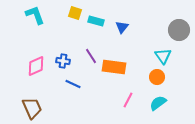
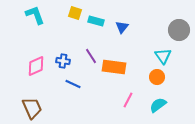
cyan semicircle: moved 2 px down
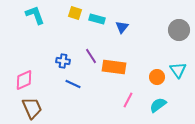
cyan rectangle: moved 1 px right, 2 px up
cyan triangle: moved 15 px right, 14 px down
pink diamond: moved 12 px left, 14 px down
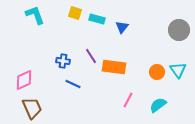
orange circle: moved 5 px up
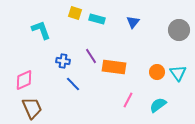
cyan L-shape: moved 6 px right, 15 px down
blue triangle: moved 11 px right, 5 px up
cyan triangle: moved 3 px down
blue line: rotated 21 degrees clockwise
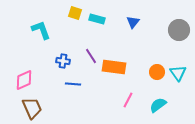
blue line: rotated 42 degrees counterclockwise
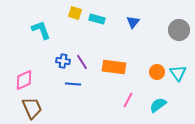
purple line: moved 9 px left, 6 px down
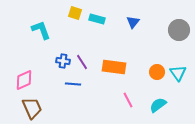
pink line: rotated 56 degrees counterclockwise
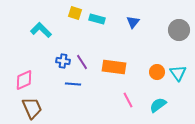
cyan L-shape: rotated 25 degrees counterclockwise
